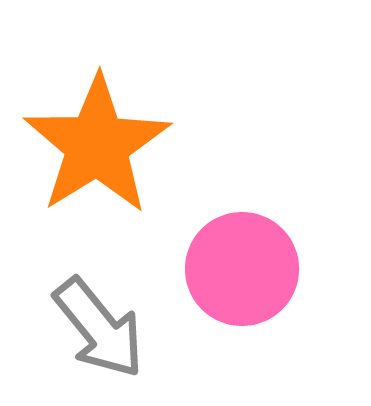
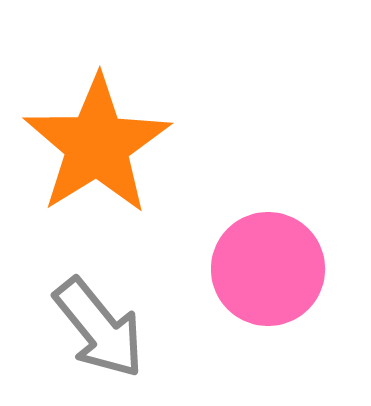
pink circle: moved 26 px right
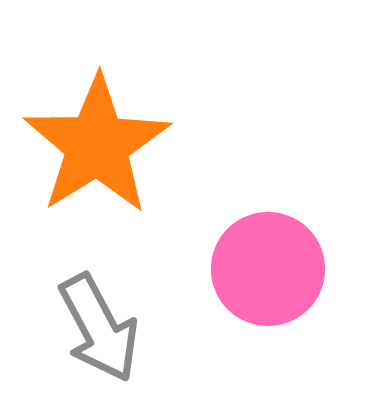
gray arrow: rotated 11 degrees clockwise
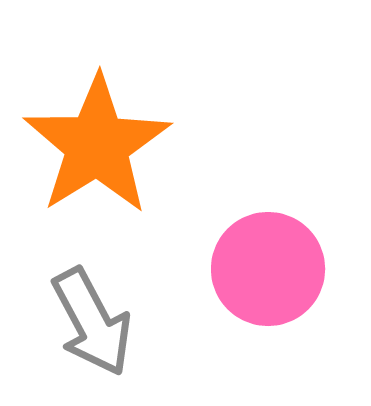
gray arrow: moved 7 px left, 6 px up
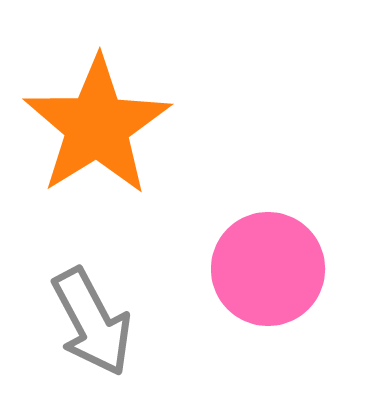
orange star: moved 19 px up
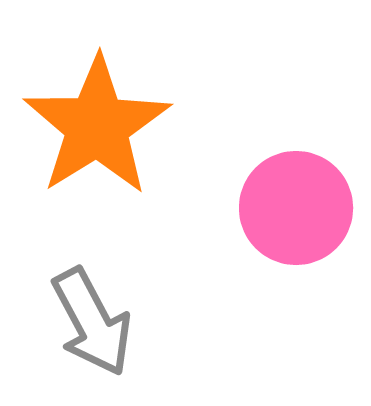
pink circle: moved 28 px right, 61 px up
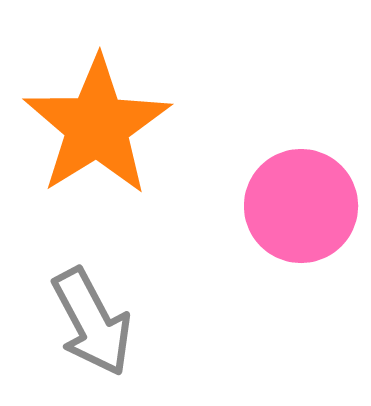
pink circle: moved 5 px right, 2 px up
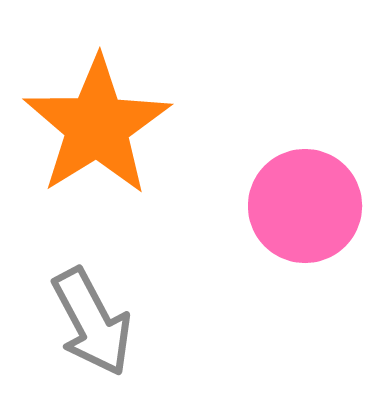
pink circle: moved 4 px right
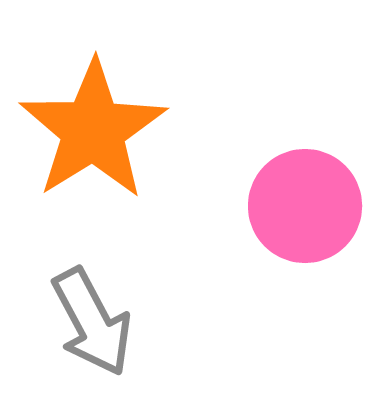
orange star: moved 4 px left, 4 px down
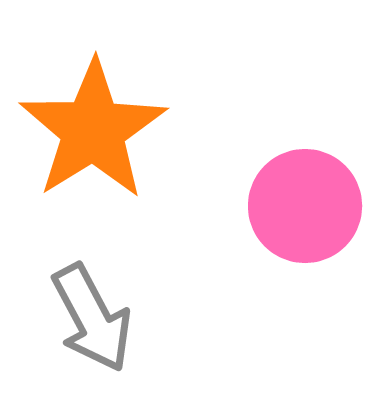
gray arrow: moved 4 px up
